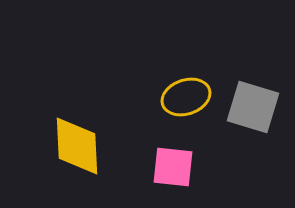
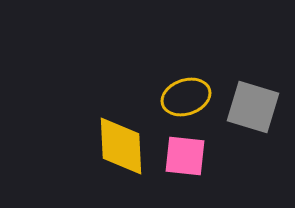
yellow diamond: moved 44 px right
pink square: moved 12 px right, 11 px up
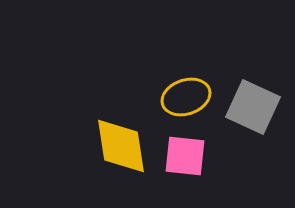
gray square: rotated 8 degrees clockwise
yellow diamond: rotated 6 degrees counterclockwise
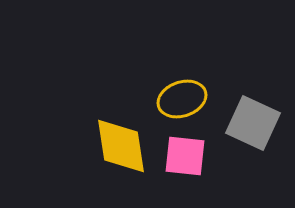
yellow ellipse: moved 4 px left, 2 px down
gray square: moved 16 px down
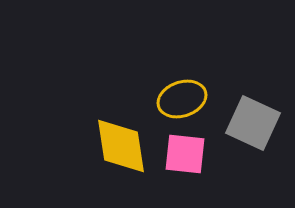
pink square: moved 2 px up
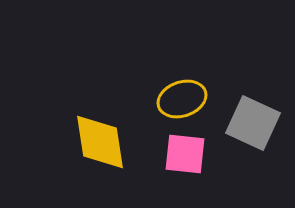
yellow diamond: moved 21 px left, 4 px up
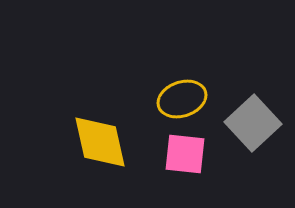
gray square: rotated 22 degrees clockwise
yellow diamond: rotated 4 degrees counterclockwise
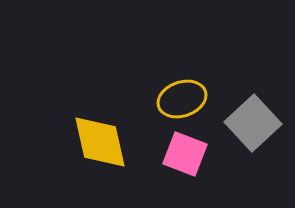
pink square: rotated 15 degrees clockwise
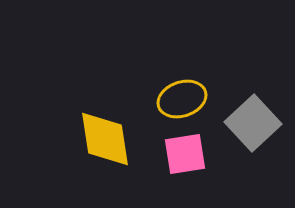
yellow diamond: moved 5 px right, 3 px up; rotated 4 degrees clockwise
pink square: rotated 30 degrees counterclockwise
